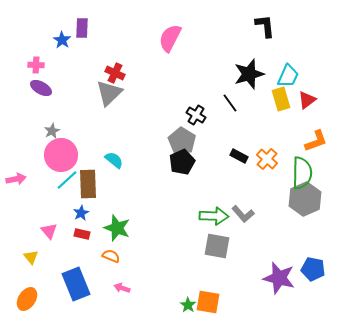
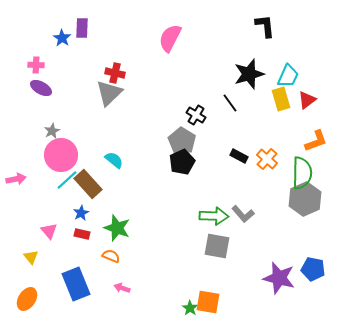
blue star at (62, 40): moved 2 px up
red cross at (115, 73): rotated 12 degrees counterclockwise
brown rectangle at (88, 184): rotated 40 degrees counterclockwise
green star at (188, 305): moved 2 px right, 3 px down
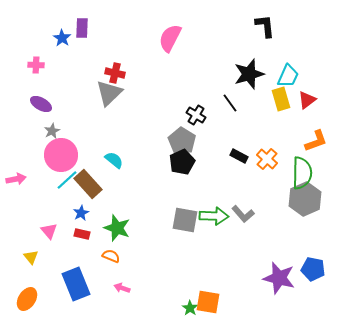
purple ellipse at (41, 88): moved 16 px down
gray square at (217, 246): moved 32 px left, 26 px up
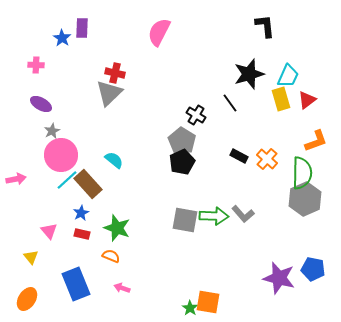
pink semicircle at (170, 38): moved 11 px left, 6 px up
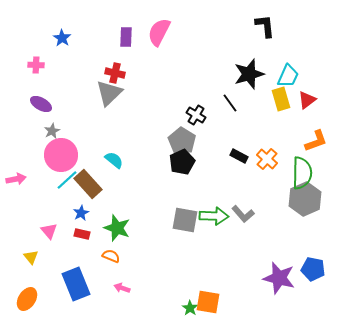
purple rectangle at (82, 28): moved 44 px right, 9 px down
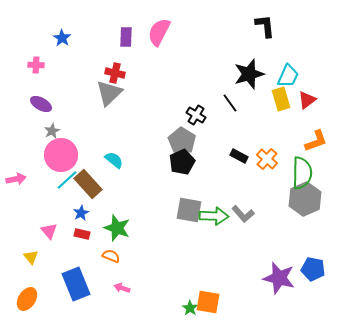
gray square at (185, 220): moved 4 px right, 10 px up
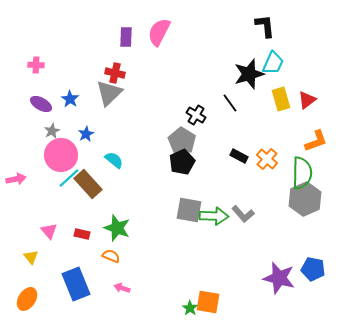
blue star at (62, 38): moved 8 px right, 61 px down
cyan trapezoid at (288, 76): moved 15 px left, 13 px up
cyan line at (67, 180): moved 2 px right, 2 px up
blue star at (81, 213): moved 5 px right, 79 px up
